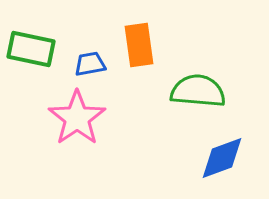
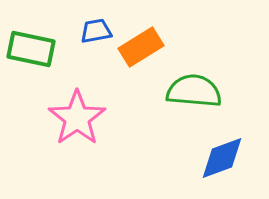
orange rectangle: moved 2 px right, 2 px down; rotated 66 degrees clockwise
blue trapezoid: moved 6 px right, 33 px up
green semicircle: moved 4 px left
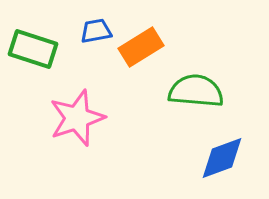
green rectangle: moved 2 px right; rotated 6 degrees clockwise
green semicircle: moved 2 px right
pink star: rotated 16 degrees clockwise
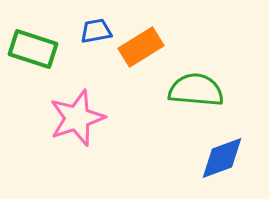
green semicircle: moved 1 px up
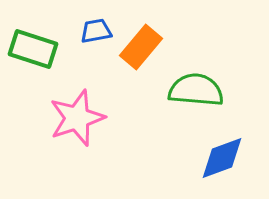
orange rectangle: rotated 18 degrees counterclockwise
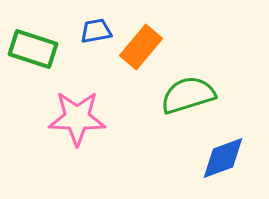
green semicircle: moved 8 px left, 5 px down; rotated 22 degrees counterclockwise
pink star: rotated 20 degrees clockwise
blue diamond: moved 1 px right
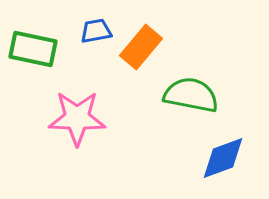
green rectangle: rotated 6 degrees counterclockwise
green semicircle: moved 3 px right; rotated 28 degrees clockwise
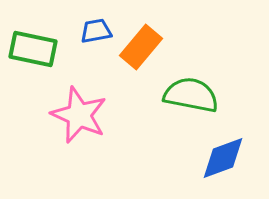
pink star: moved 2 px right, 3 px up; rotated 22 degrees clockwise
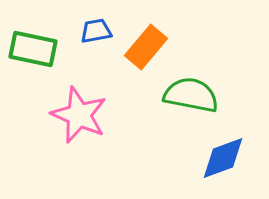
orange rectangle: moved 5 px right
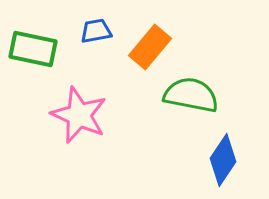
orange rectangle: moved 4 px right
blue diamond: moved 2 px down; rotated 36 degrees counterclockwise
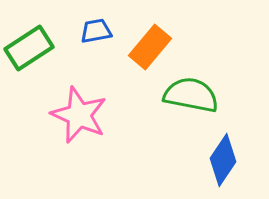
green rectangle: moved 4 px left, 1 px up; rotated 45 degrees counterclockwise
